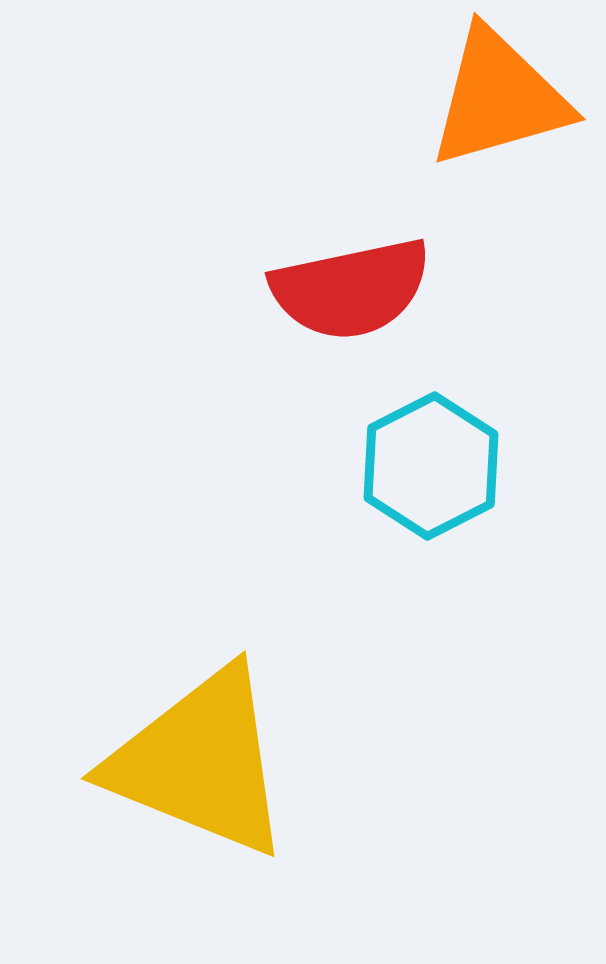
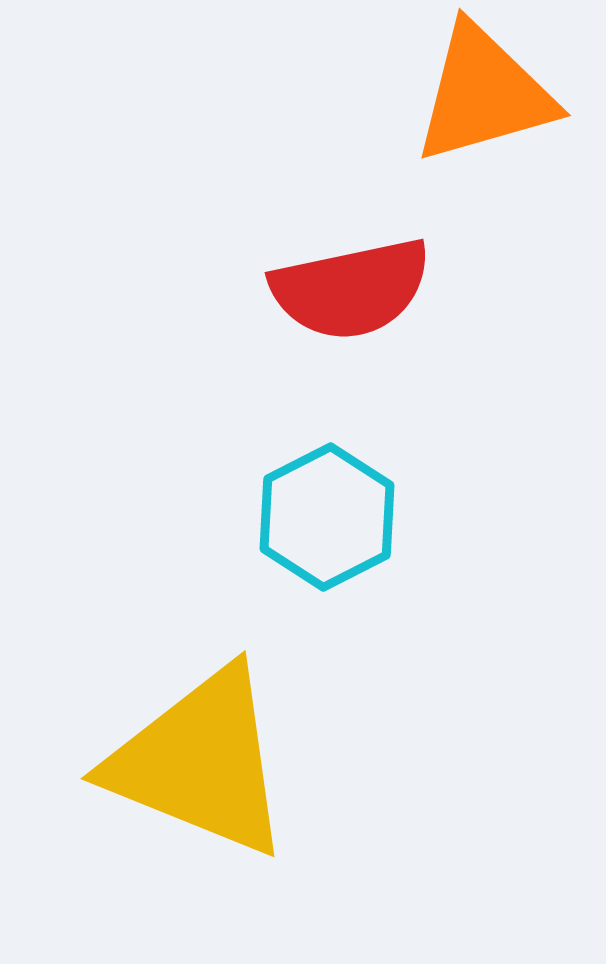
orange triangle: moved 15 px left, 4 px up
cyan hexagon: moved 104 px left, 51 px down
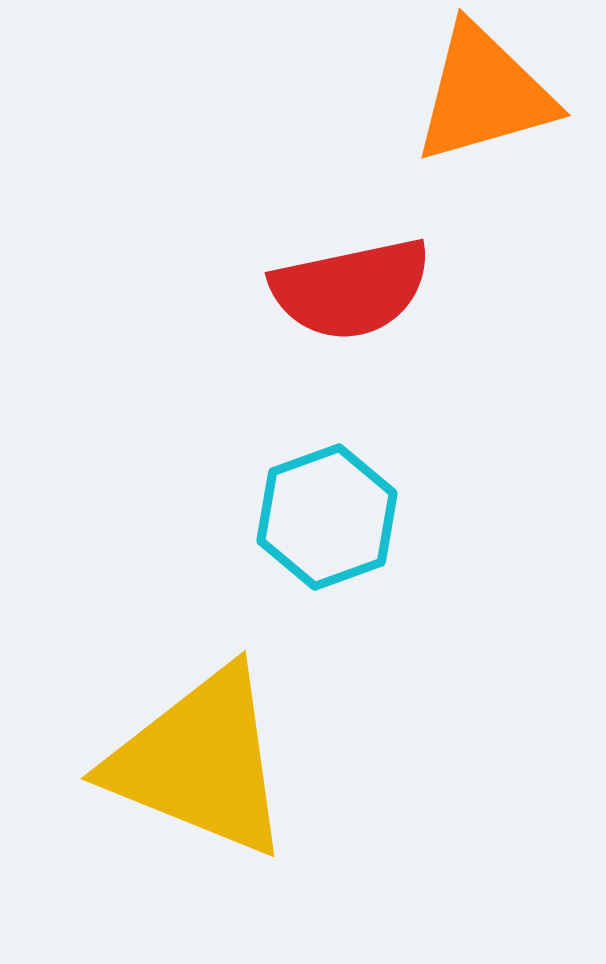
cyan hexagon: rotated 7 degrees clockwise
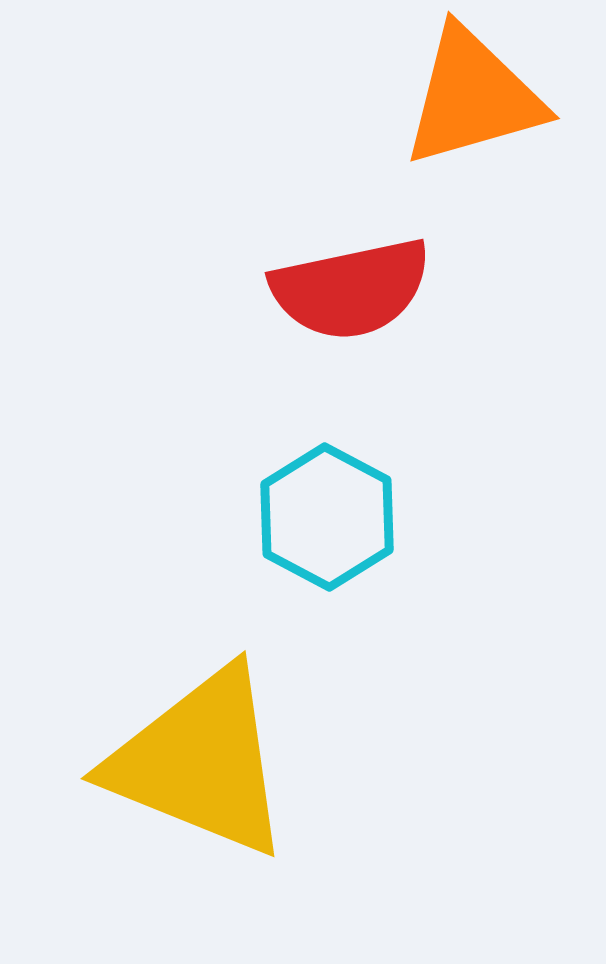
orange triangle: moved 11 px left, 3 px down
cyan hexagon: rotated 12 degrees counterclockwise
